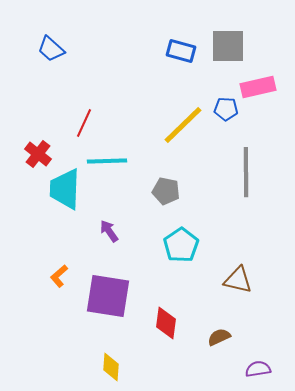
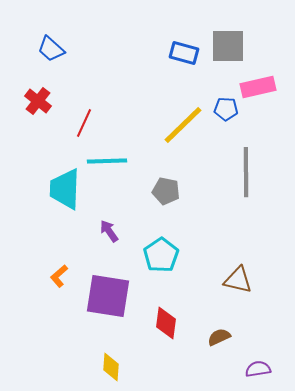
blue rectangle: moved 3 px right, 2 px down
red cross: moved 53 px up
cyan pentagon: moved 20 px left, 10 px down
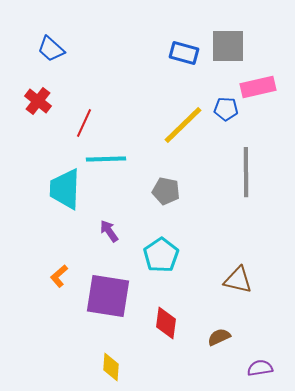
cyan line: moved 1 px left, 2 px up
purple semicircle: moved 2 px right, 1 px up
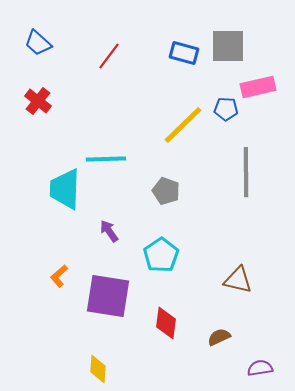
blue trapezoid: moved 13 px left, 6 px up
red line: moved 25 px right, 67 px up; rotated 12 degrees clockwise
gray pentagon: rotated 8 degrees clockwise
yellow diamond: moved 13 px left, 2 px down
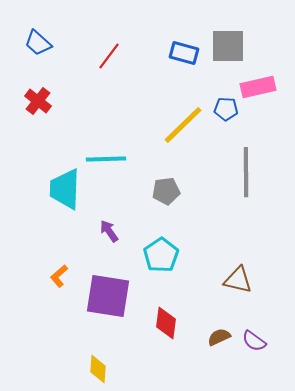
gray pentagon: rotated 28 degrees counterclockwise
purple semicircle: moved 6 px left, 27 px up; rotated 135 degrees counterclockwise
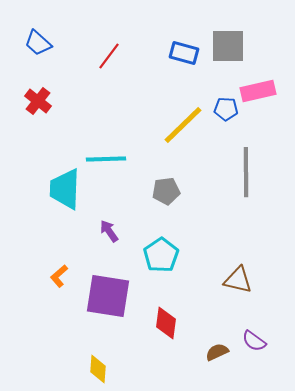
pink rectangle: moved 4 px down
brown semicircle: moved 2 px left, 15 px down
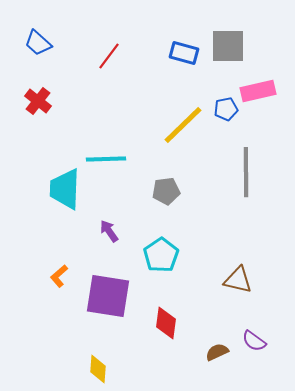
blue pentagon: rotated 15 degrees counterclockwise
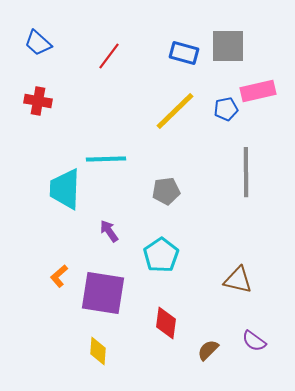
red cross: rotated 28 degrees counterclockwise
yellow line: moved 8 px left, 14 px up
purple square: moved 5 px left, 3 px up
brown semicircle: moved 9 px left, 2 px up; rotated 20 degrees counterclockwise
yellow diamond: moved 18 px up
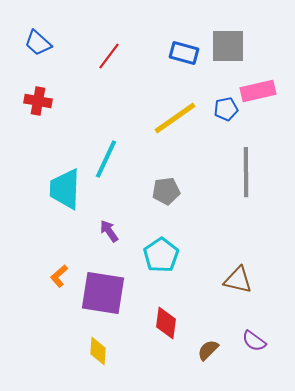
yellow line: moved 7 px down; rotated 9 degrees clockwise
cyan line: rotated 63 degrees counterclockwise
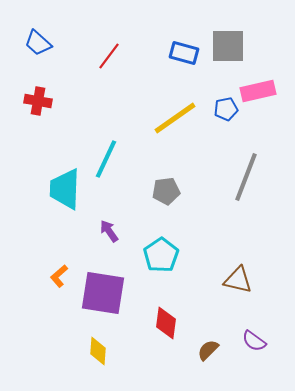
gray line: moved 5 px down; rotated 21 degrees clockwise
